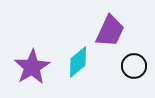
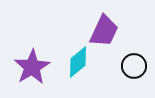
purple trapezoid: moved 6 px left
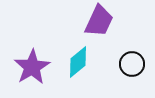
purple trapezoid: moved 5 px left, 10 px up
black circle: moved 2 px left, 2 px up
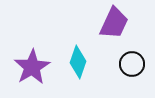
purple trapezoid: moved 15 px right, 2 px down
cyan diamond: rotated 32 degrees counterclockwise
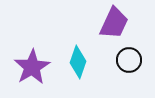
black circle: moved 3 px left, 4 px up
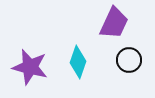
purple star: moved 2 px left; rotated 27 degrees counterclockwise
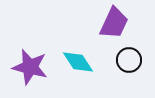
cyan diamond: rotated 52 degrees counterclockwise
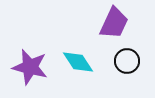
black circle: moved 2 px left, 1 px down
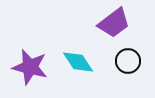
purple trapezoid: rotated 28 degrees clockwise
black circle: moved 1 px right
